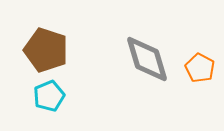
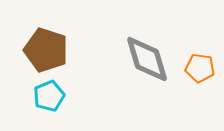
orange pentagon: rotated 20 degrees counterclockwise
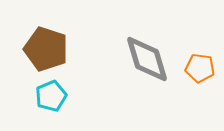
brown pentagon: moved 1 px up
cyan pentagon: moved 2 px right
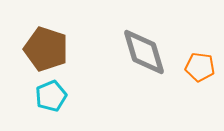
gray diamond: moved 3 px left, 7 px up
orange pentagon: moved 1 px up
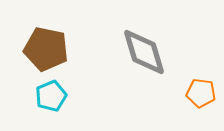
brown pentagon: rotated 6 degrees counterclockwise
orange pentagon: moved 1 px right, 26 px down
